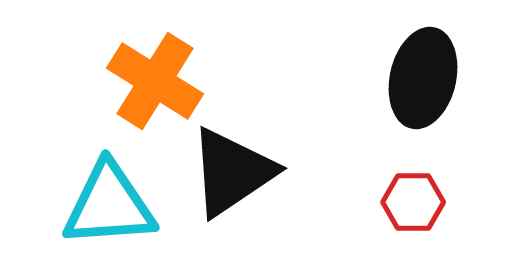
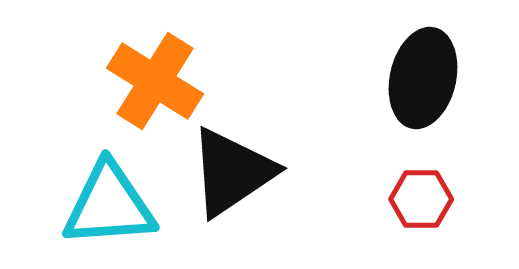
red hexagon: moved 8 px right, 3 px up
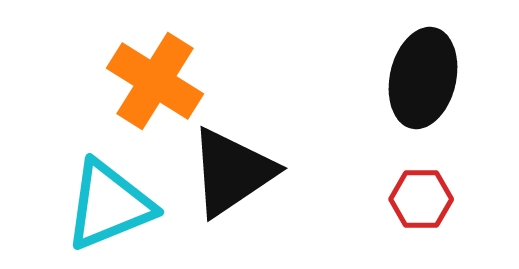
cyan triangle: rotated 18 degrees counterclockwise
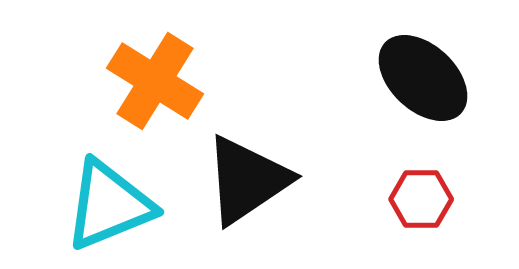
black ellipse: rotated 60 degrees counterclockwise
black triangle: moved 15 px right, 8 px down
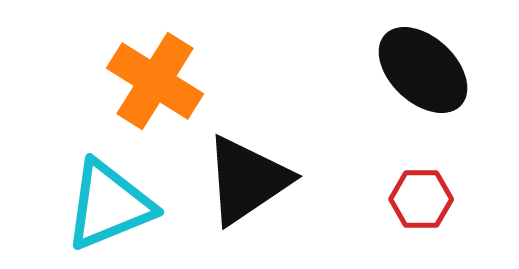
black ellipse: moved 8 px up
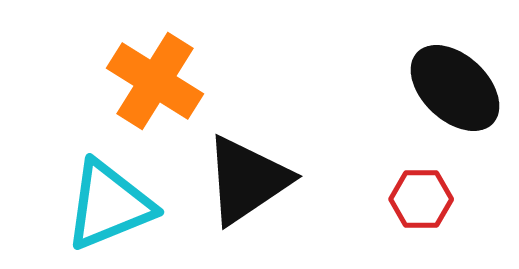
black ellipse: moved 32 px right, 18 px down
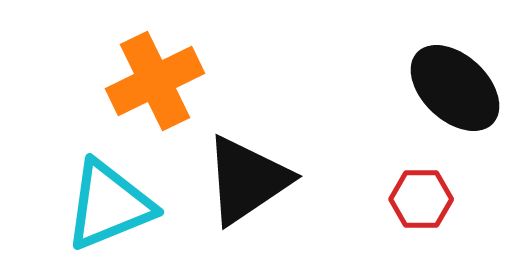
orange cross: rotated 32 degrees clockwise
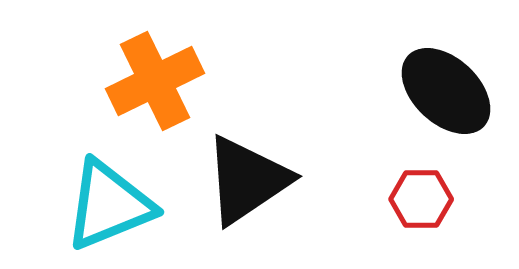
black ellipse: moved 9 px left, 3 px down
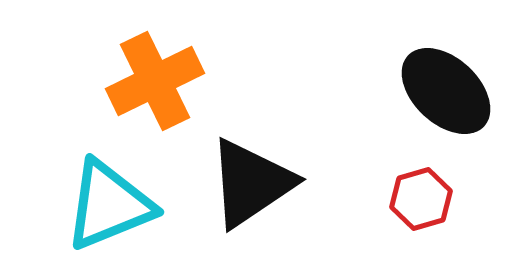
black triangle: moved 4 px right, 3 px down
red hexagon: rotated 16 degrees counterclockwise
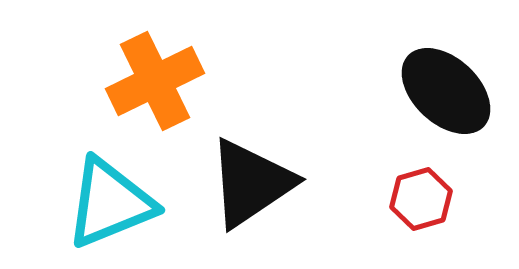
cyan triangle: moved 1 px right, 2 px up
